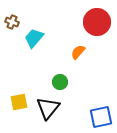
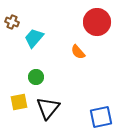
orange semicircle: rotated 84 degrees counterclockwise
green circle: moved 24 px left, 5 px up
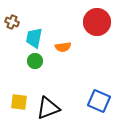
cyan trapezoid: rotated 30 degrees counterclockwise
orange semicircle: moved 15 px left, 5 px up; rotated 56 degrees counterclockwise
green circle: moved 1 px left, 16 px up
yellow square: rotated 18 degrees clockwise
black triangle: rotated 30 degrees clockwise
blue square: moved 2 px left, 16 px up; rotated 35 degrees clockwise
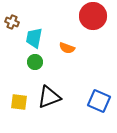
red circle: moved 4 px left, 6 px up
orange semicircle: moved 4 px right, 1 px down; rotated 28 degrees clockwise
green circle: moved 1 px down
black triangle: moved 1 px right, 11 px up
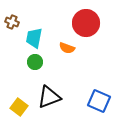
red circle: moved 7 px left, 7 px down
yellow square: moved 5 px down; rotated 30 degrees clockwise
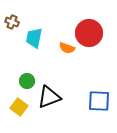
red circle: moved 3 px right, 10 px down
green circle: moved 8 px left, 19 px down
blue square: rotated 20 degrees counterclockwise
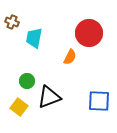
orange semicircle: moved 3 px right, 9 px down; rotated 84 degrees counterclockwise
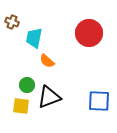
orange semicircle: moved 23 px left, 4 px down; rotated 105 degrees clockwise
green circle: moved 4 px down
yellow square: moved 2 px right, 1 px up; rotated 30 degrees counterclockwise
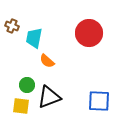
brown cross: moved 4 px down
